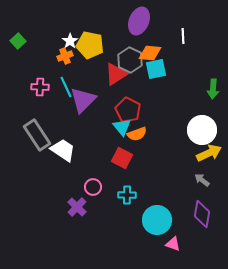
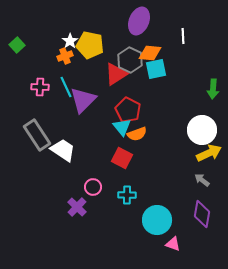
green square: moved 1 px left, 4 px down
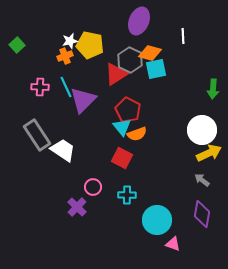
white star: rotated 21 degrees clockwise
orange diamond: rotated 10 degrees clockwise
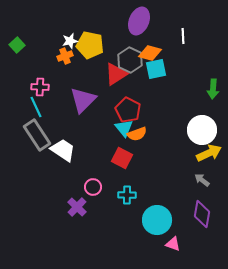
cyan line: moved 30 px left, 20 px down
cyan triangle: moved 2 px right, 1 px down
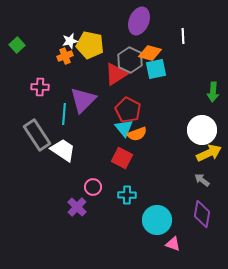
green arrow: moved 3 px down
cyan line: moved 28 px right, 7 px down; rotated 30 degrees clockwise
